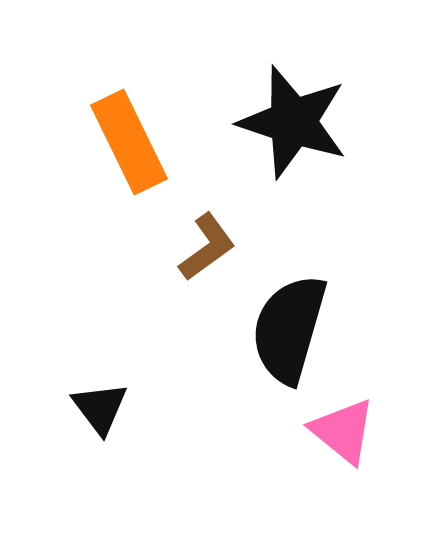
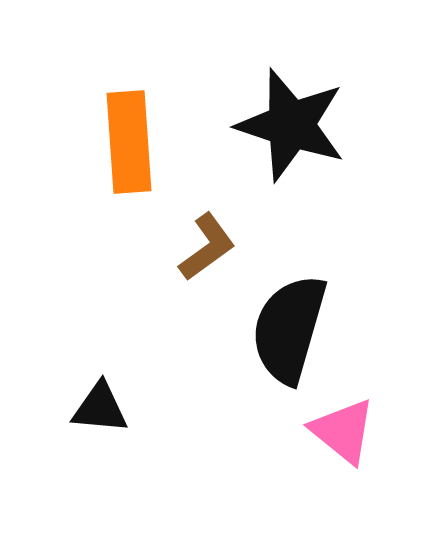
black star: moved 2 px left, 3 px down
orange rectangle: rotated 22 degrees clockwise
black triangle: rotated 48 degrees counterclockwise
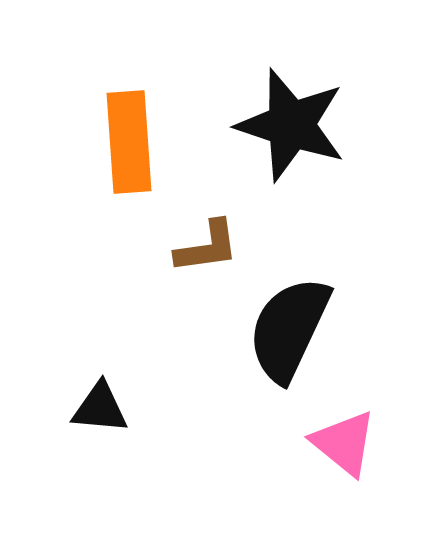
brown L-shape: rotated 28 degrees clockwise
black semicircle: rotated 9 degrees clockwise
pink triangle: moved 1 px right, 12 px down
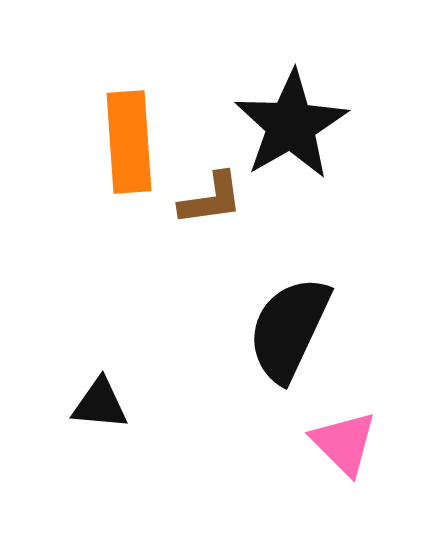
black star: rotated 24 degrees clockwise
brown L-shape: moved 4 px right, 48 px up
black triangle: moved 4 px up
pink triangle: rotated 6 degrees clockwise
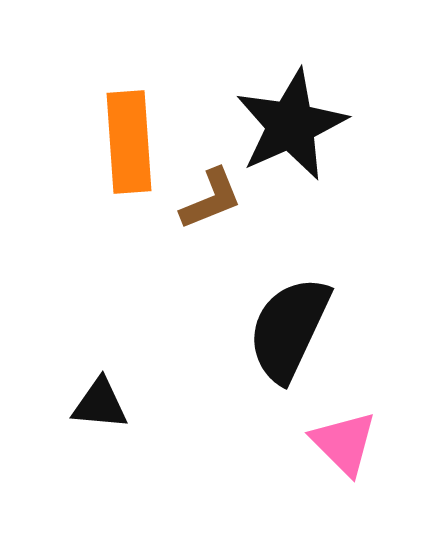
black star: rotated 6 degrees clockwise
brown L-shape: rotated 14 degrees counterclockwise
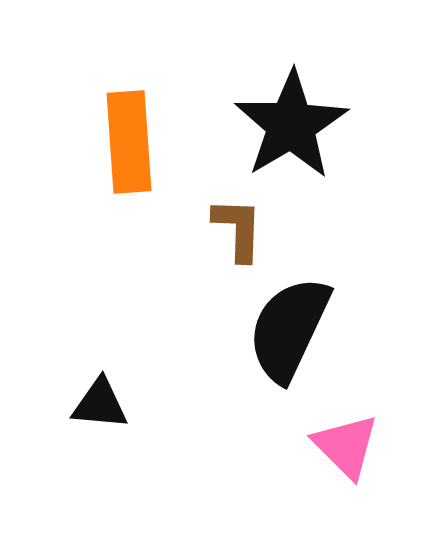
black star: rotated 7 degrees counterclockwise
brown L-shape: moved 27 px right, 30 px down; rotated 66 degrees counterclockwise
pink triangle: moved 2 px right, 3 px down
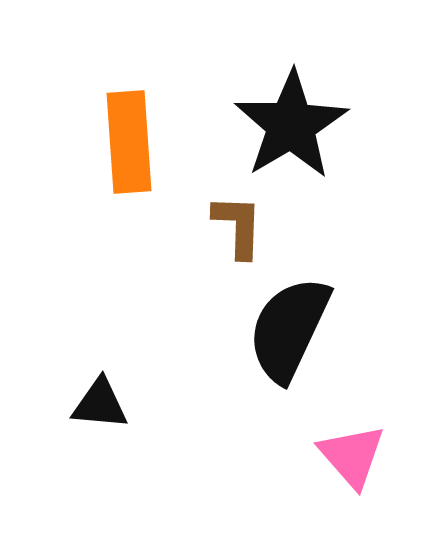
brown L-shape: moved 3 px up
pink triangle: moved 6 px right, 10 px down; rotated 4 degrees clockwise
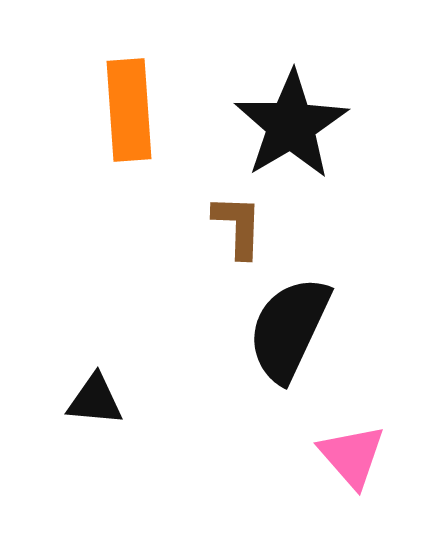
orange rectangle: moved 32 px up
black triangle: moved 5 px left, 4 px up
